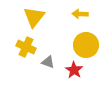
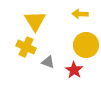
yellow triangle: moved 1 px right, 4 px down; rotated 10 degrees counterclockwise
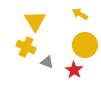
yellow arrow: rotated 28 degrees clockwise
yellow circle: moved 1 px left
gray triangle: moved 1 px left
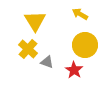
yellow cross: moved 2 px right, 2 px down; rotated 18 degrees clockwise
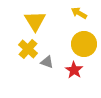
yellow arrow: moved 1 px left, 1 px up
yellow circle: moved 1 px left, 1 px up
